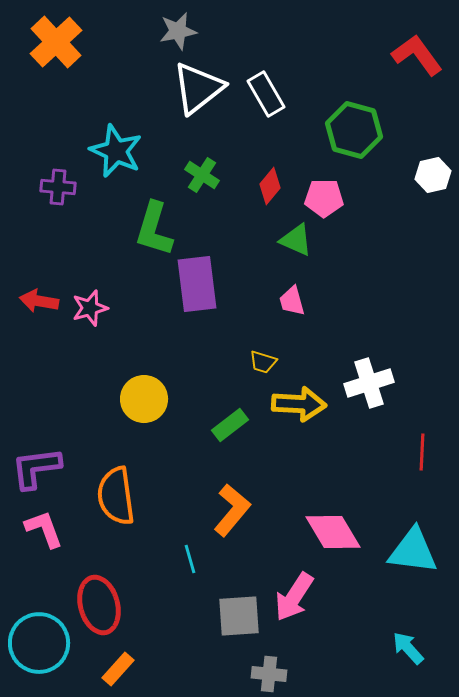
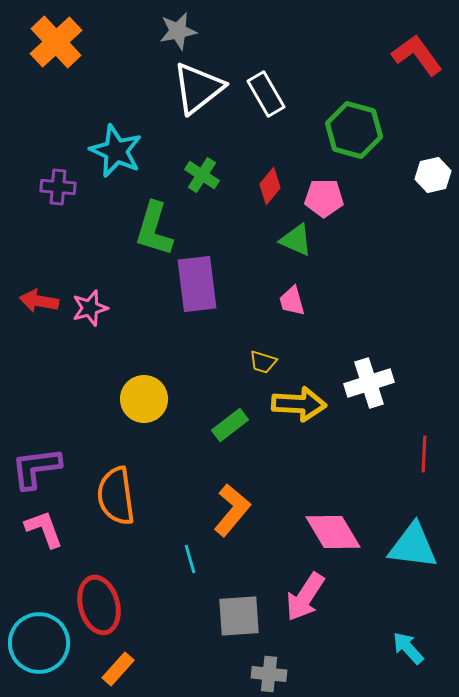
red line: moved 2 px right, 2 px down
cyan triangle: moved 5 px up
pink arrow: moved 11 px right
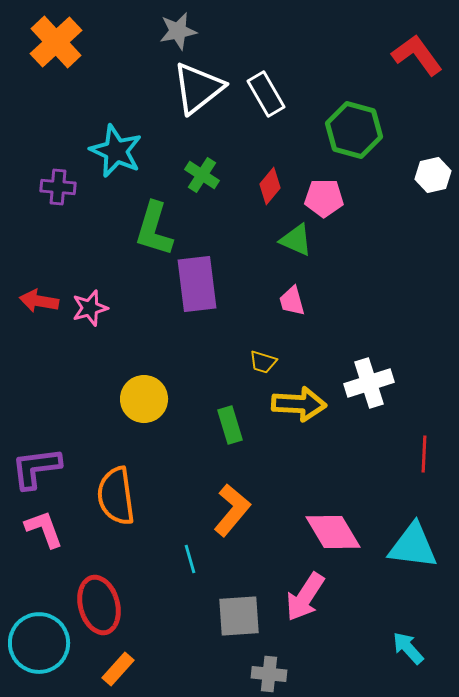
green rectangle: rotated 69 degrees counterclockwise
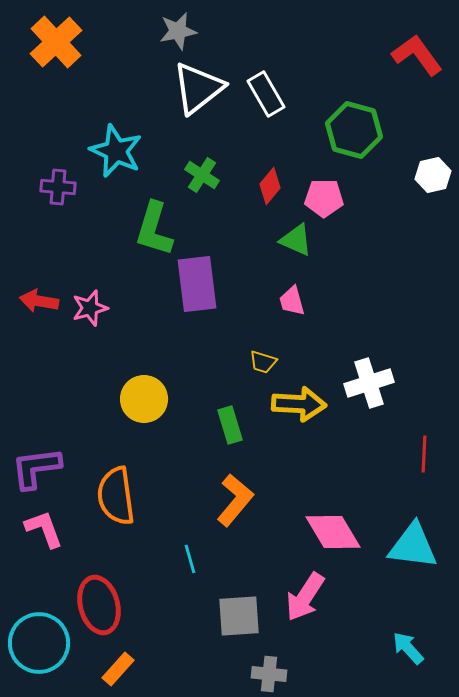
orange L-shape: moved 3 px right, 10 px up
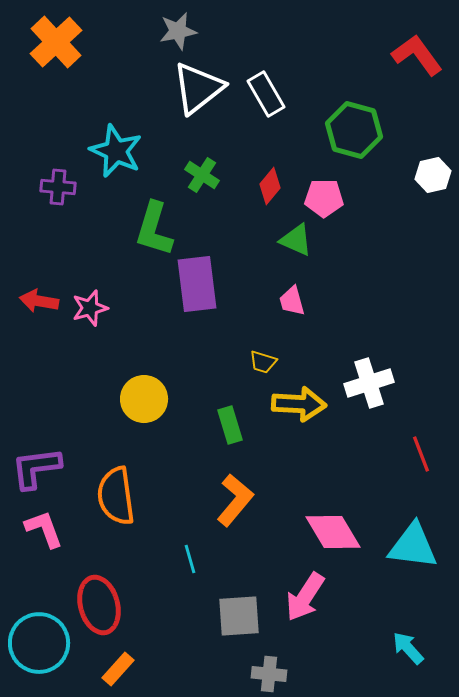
red line: moved 3 px left; rotated 24 degrees counterclockwise
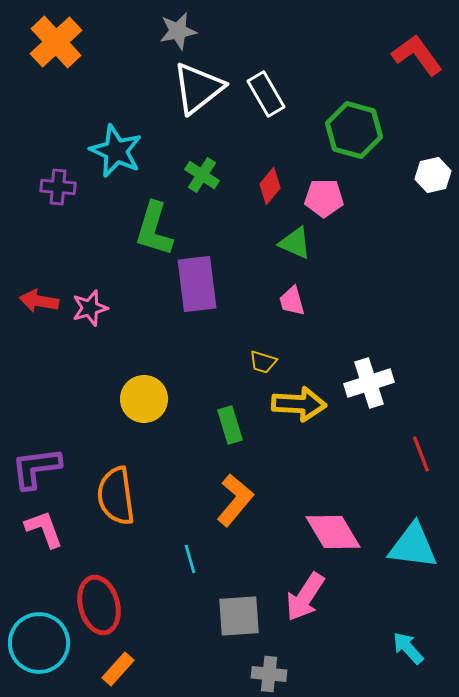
green triangle: moved 1 px left, 3 px down
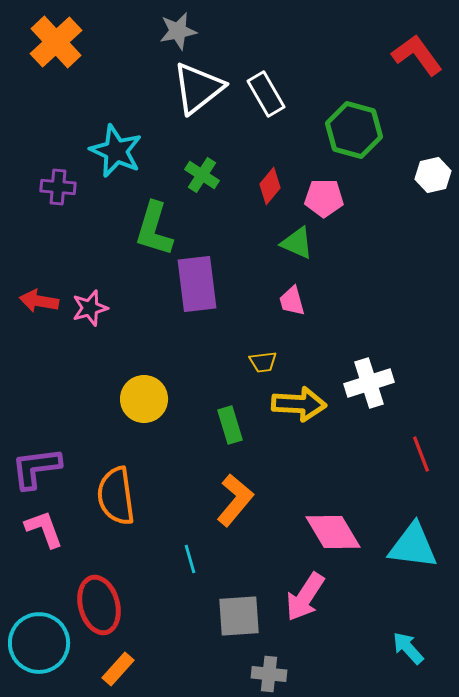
green triangle: moved 2 px right
yellow trapezoid: rotated 24 degrees counterclockwise
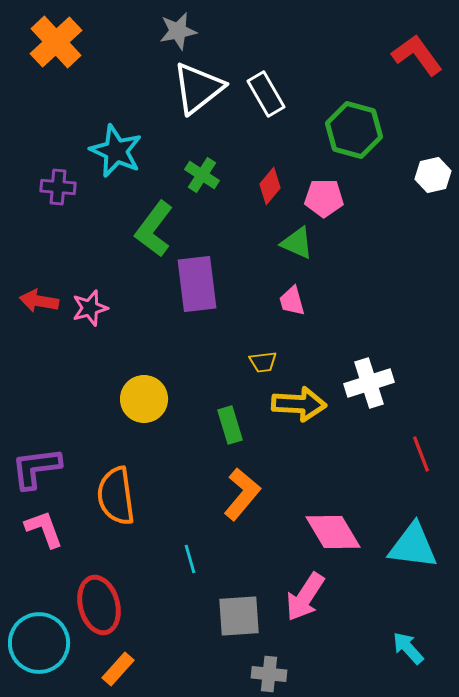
green L-shape: rotated 20 degrees clockwise
orange L-shape: moved 7 px right, 6 px up
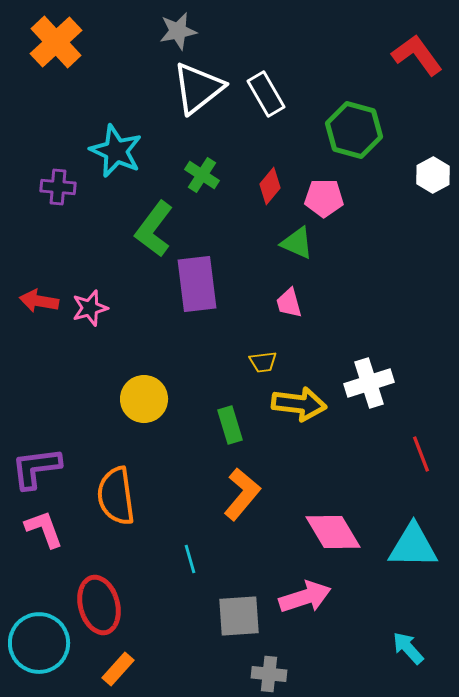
white hexagon: rotated 16 degrees counterclockwise
pink trapezoid: moved 3 px left, 2 px down
yellow arrow: rotated 4 degrees clockwise
cyan triangle: rotated 6 degrees counterclockwise
pink arrow: rotated 141 degrees counterclockwise
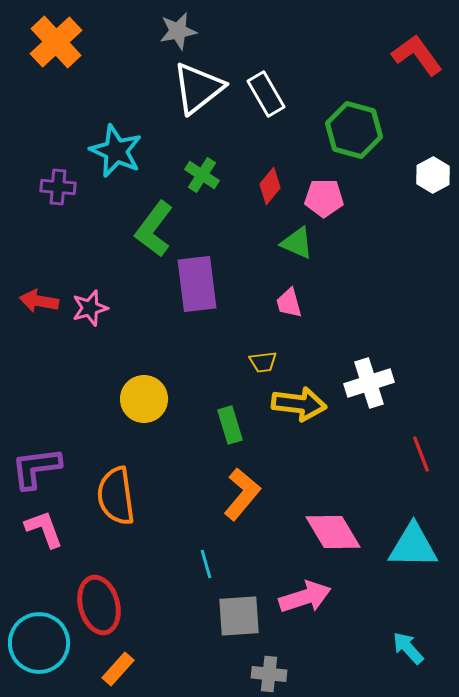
cyan line: moved 16 px right, 5 px down
